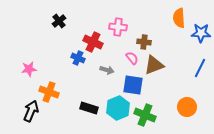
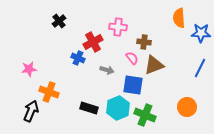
red cross: rotated 36 degrees clockwise
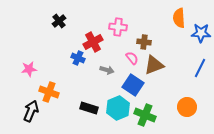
blue square: rotated 25 degrees clockwise
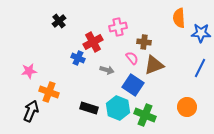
pink cross: rotated 18 degrees counterclockwise
pink star: moved 2 px down
cyan hexagon: rotated 15 degrees counterclockwise
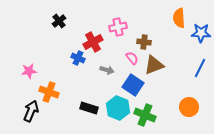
orange circle: moved 2 px right
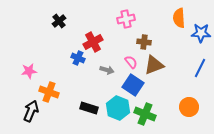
pink cross: moved 8 px right, 8 px up
pink semicircle: moved 1 px left, 4 px down
green cross: moved 1 px up
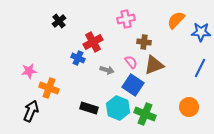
orange semicircle: moved 3 px left, 2 px down; rotated 48 degrees clockwise
blue star: moved 1 px up
orange cross: moved 4 px up
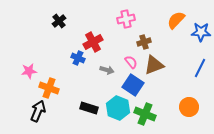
brown cross: rotated 24 degrees counterclockwise
black arrow: moved 7 px right
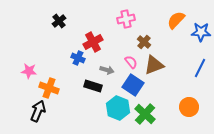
brown cross: rotated 32 degrees counterclockwise
pink star: rotated 14 degrees clockwise
black rectangle: moved 4 px right, 22 px up
green cross: rotated 20 degrees clockwise
